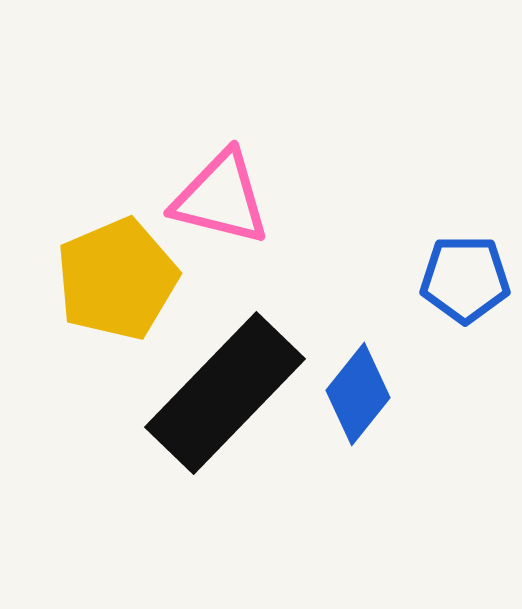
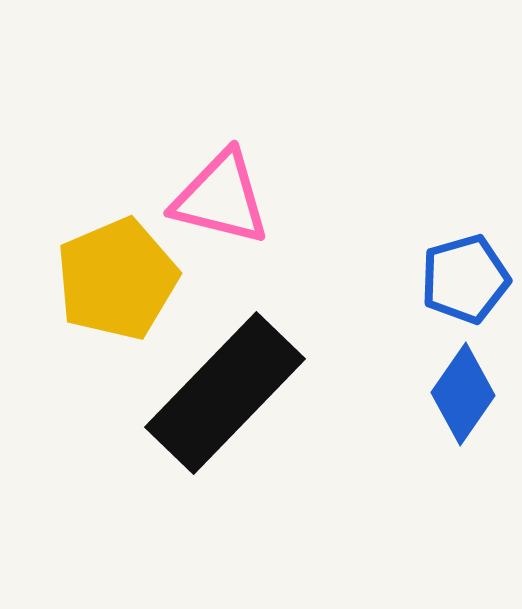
blue pentagon: rotated 16 degrees counterclockwise
blue diamond: moved 105 px right; rotated 4 degrees counterclockwise
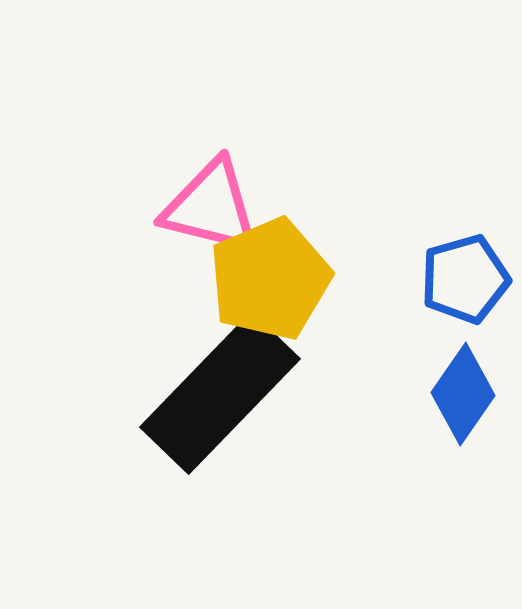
pink triangle: moved 10 px left, 9 px down
yellow pentagon: moved 153 px right
black rectangle: moved 5 px left
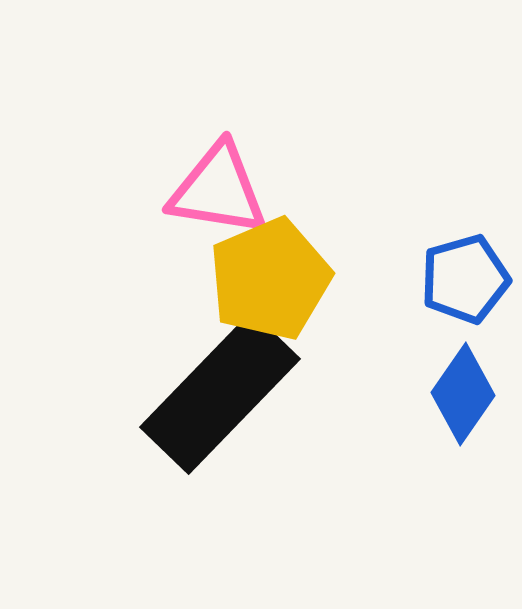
pink triangle: moved 7 px right, 17 px up; rotated 5 degrees counterclockwise
